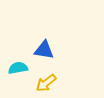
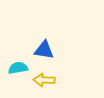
yellow arrow: moved 2 px left, 3 px up; rotated 40 degrees clockwise
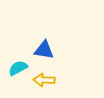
cyan semicircle: rotated 18 degrees counterclockwise
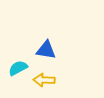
blue triangle: moved 2 px right
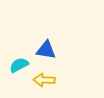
cyan semicircle: moved 1 px right, 3 px up
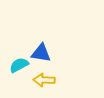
blue triangle: moved 5 px left, 3 px down
